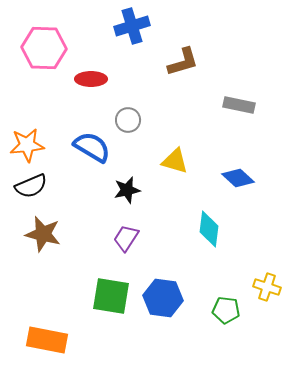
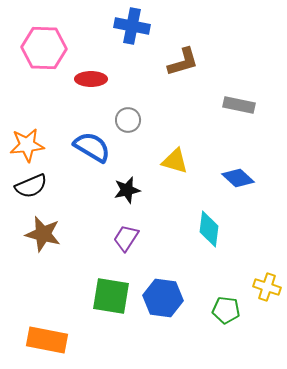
blue cross: rotated 28 degrees clockwise
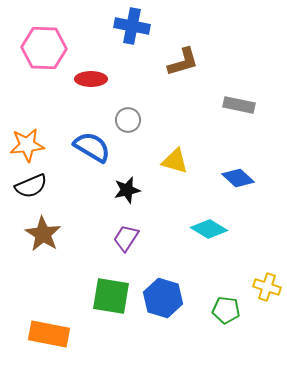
cyan diamond: rotated 66 degrees counterclockwise
brown star: rotated 18 degrees clockwise
blue hexagon: rotated 9 degrees clockwise
orange rectangle: moved 2 px right, 6 px up
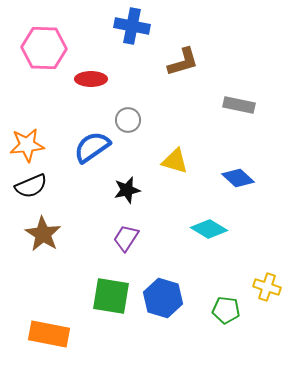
blue semicircle: rotated 66 degrees counterclockwise
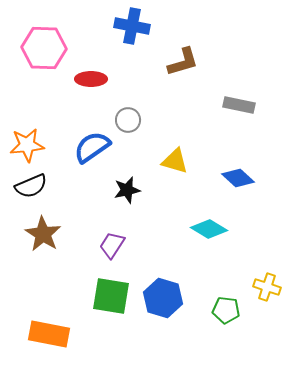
purple trapezoid: moved 14 px left, 7 px down
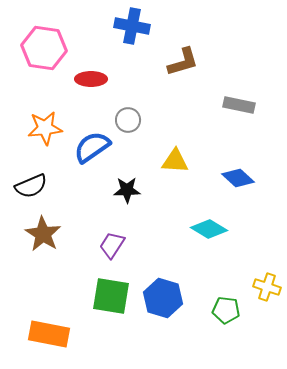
pink hexagon: rotated 6 degrees clockwise
orange star: moved 18 px right, 17 px up
yellow triangle: rotated 12 degrees counterclockwise
black star: rotated 12 degrees clockwise
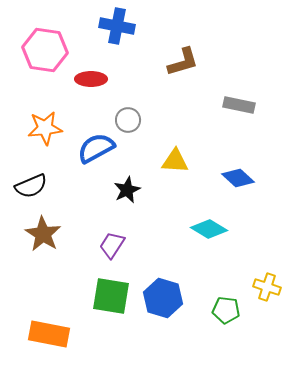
blue cross: moved 15 px left
pink hexagon: moved 1 px right, 2 px down
blue semicircle: moved 4 px right, 1 px down; rotated 6 degrees clockwise
black star: rotated 24 degrees counterclockwise
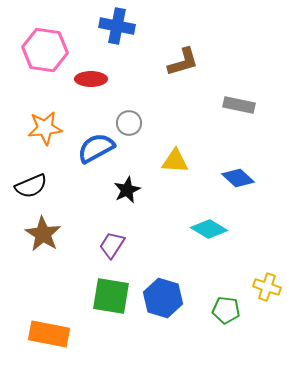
gray circle: moved 1 px right, 3 px down
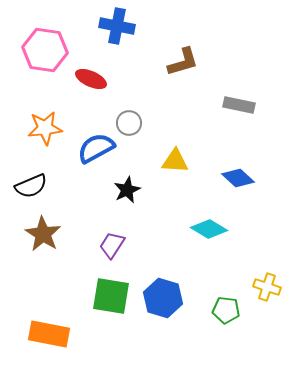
red ellipse: rotated 24 degrees clockwise
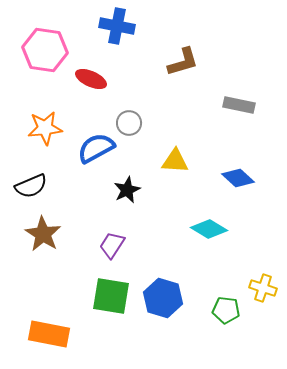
yellow cross: moved 4 px left, 1 px down
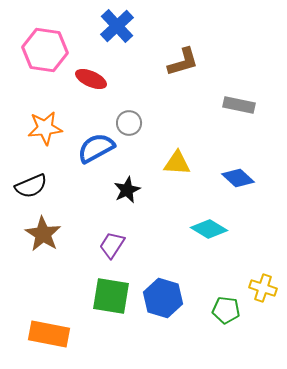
blue cross: rotated 36 degrees clockwise
yellow triangle: moved 2 px right, 2 px down
